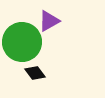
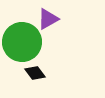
purple triangle: moved 1 px left, 2 px up
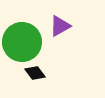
purple triangle: moved 12 px right, 7 px down
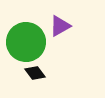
green circle: moved 4 px right
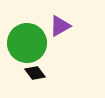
green circle: moved 1 px right, 1 px down
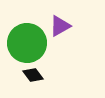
black diamond: moved 2 px left, 2 px down
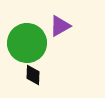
black diamond: rotated 40 degrees clockwise
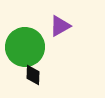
green circle: moved 2 px left, 4 px down
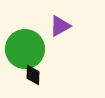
green circle: moved 2 px down
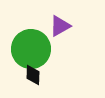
green circle: moved 6 px right
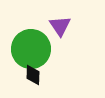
purple triangle: rotated 35 degrees counterclockwise
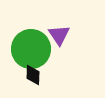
purple triangle: moved 1 px left, 9 px down
